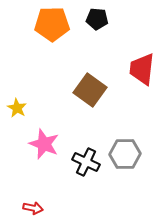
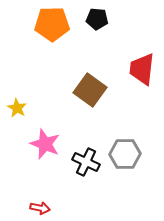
pink star: moved 1 px right
red arrow: moved 7 px right
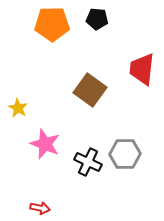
yellow star: moved 1 px right
black cross: moved 2 px right
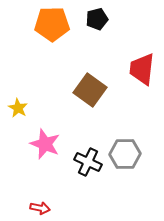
black pentagon: rotated 20 degrees counterclockwise
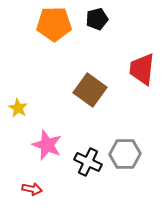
orange pentagon: moved 2 px right
pink star: moved 2 px right, 1 px down
red arrow: moved 8 px left, 19 px up
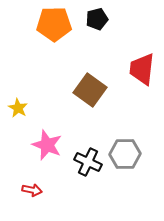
red arrow: moved 1 px down
